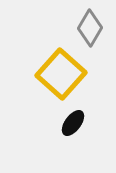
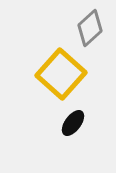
gray diamond: rotated 18 degrees clockwise
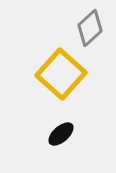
black ellipse: moved 12 px left, 11 px down; rotated 12 degrees clockwise
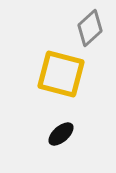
yellow square: rotated 27 degrees counterclockwise
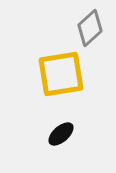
yellow square: rotated 24 degrees counterclockwise
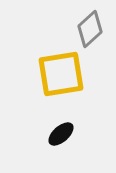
gray diamond: moved 1 px down
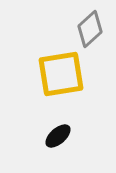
black ellipse: moved 3 px left, 2 px down
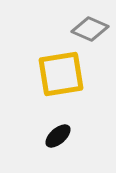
gray diamond: rotated 66 degrees clockwise
